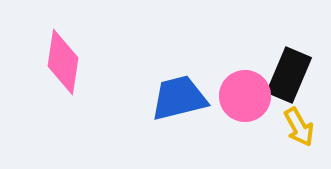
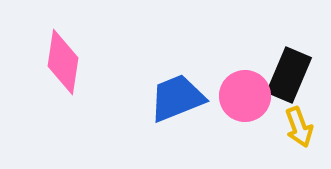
blue trapezoid: moved 2 px left; rotated 8 degrees counterclockwise
yellow arrow: rotated 9 degrees clockwise
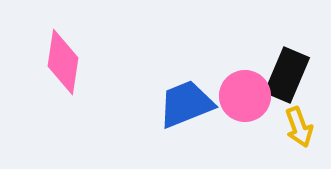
black rectangle: moved 2 px left
blue trapezoid: moved 9 px right, 6 px down
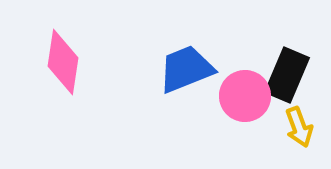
blue trapezoid: moved 35 px up
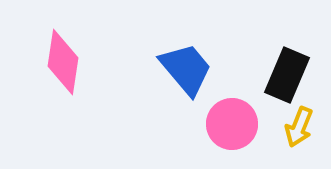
blue trapezoid: rotated 72 degrees clockwise
pink circle: moved 13 px left, 28 px down
yellow arrow: rotated 42 degrees clockwise
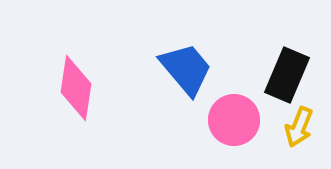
pink diamond: moved 13 px right, 26 px down
pink circle: moved 2 px right, 4 px up
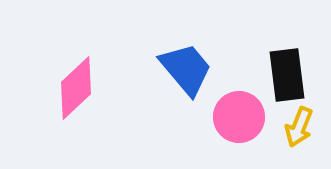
black rectangle: rotated 30 degrees counterclockwise
pink diamond: rotated 38 degrees clockwise
pink circle: moved 5 px right, 3 px up
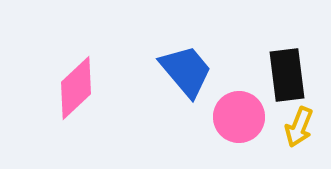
blue trapezoid: moved 2 px down
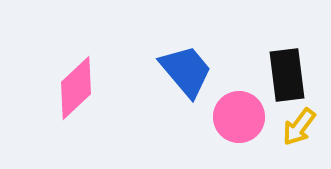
yellow arrow: rotated 15 degrees clockwise
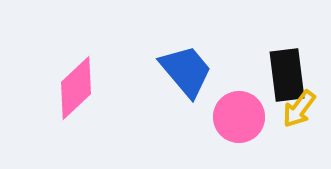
yellow arrow: moved 18 px up
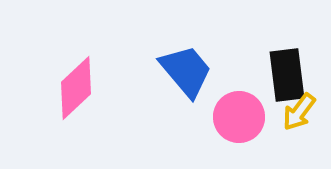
yellow arrow: moved 3 px down
